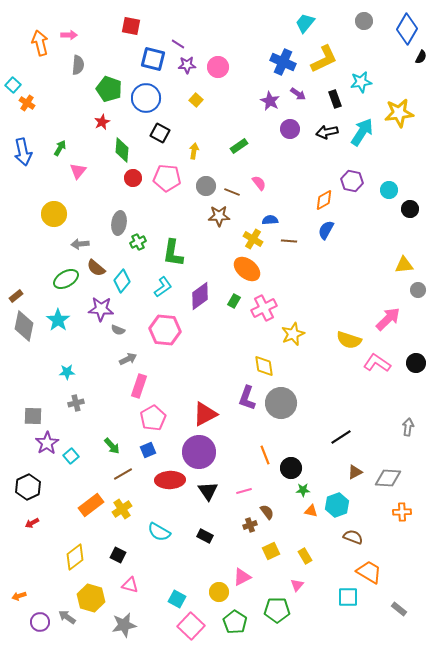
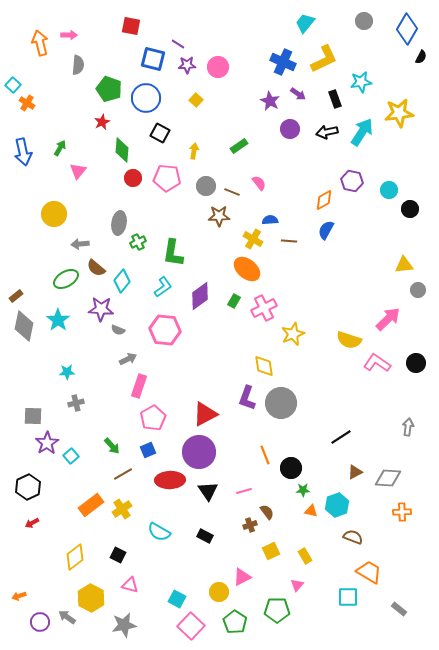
yellow hexagon at (91, 598): rotated 12 degrees clockwise
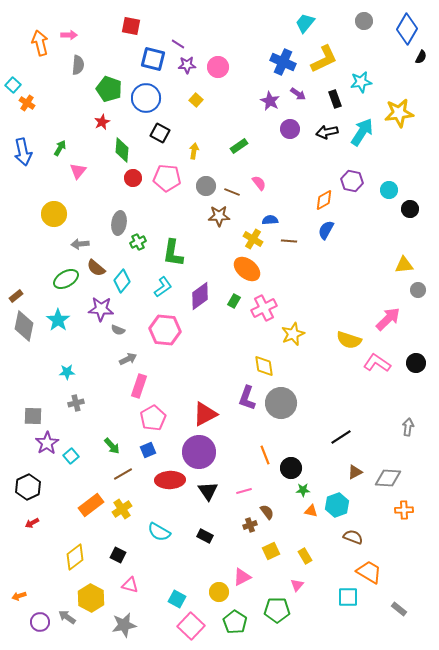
orange cross at (402, 512): moved 2 px right, 2 px up
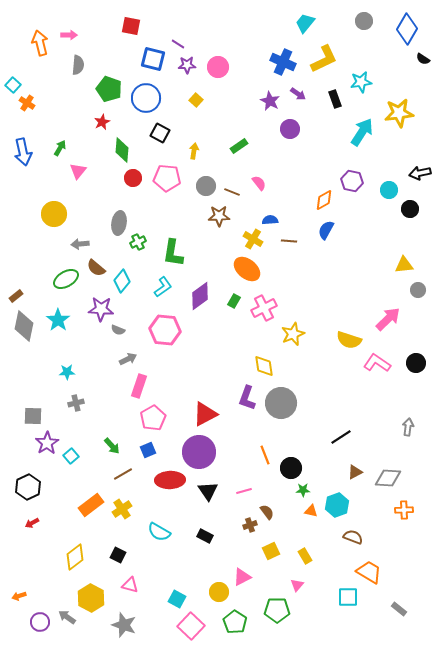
black semicircle at (421, 57): moved 2 px right, 2 px down; rotated 96 degrees clockwise
black arrow at (327, 132): moved 93 px right, 41 px down
gray star at (124, 625): rotated 30 degrees clockwise
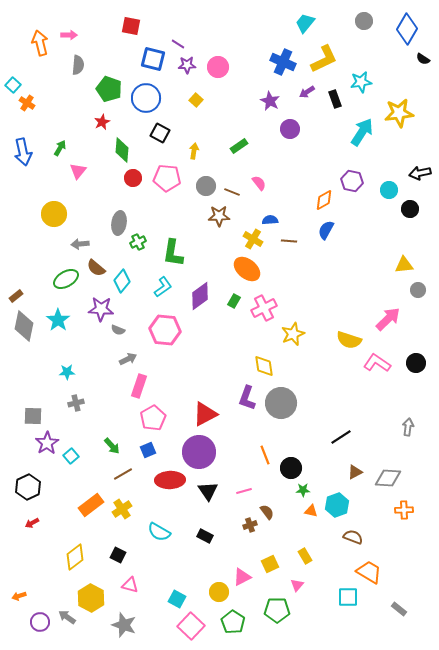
purple arrow at (298, 94): moved 9 px right, 2 px up; rotated 112 degrees clockwise
yellow square at (271, 551): moved 1 px left, 13 px down
green pentagon at (235, 622): moved 2 px left
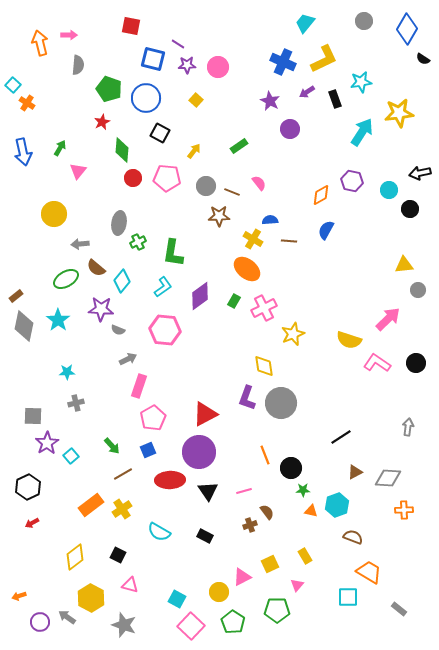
yellow arrow at (194, 151): rotated 28 degrees clockwise
orange diamond at (324, 200): moved 3 px left, 5 px up
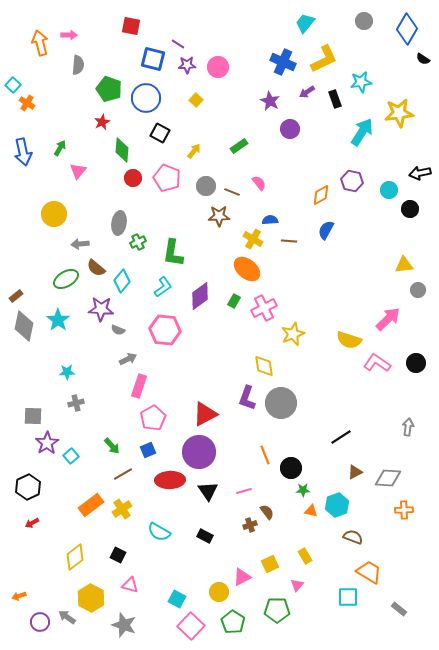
pink pentagon at (167, 178): rotated 16 degrees clockwise
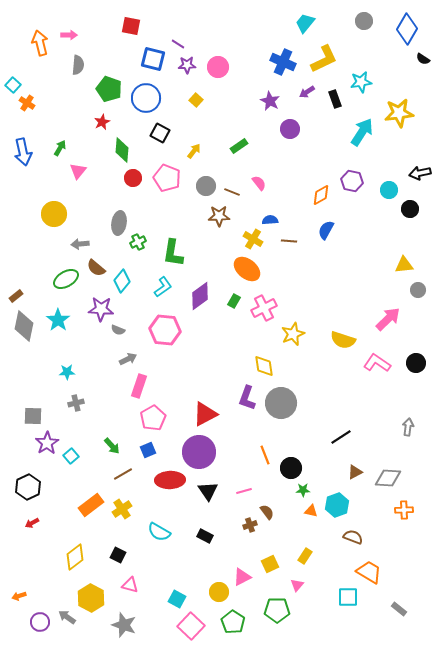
yellow semicircle at (349, 340): moved 6 px left
yellow rectangle at (305, 556): rotated 63 degrees clockwise
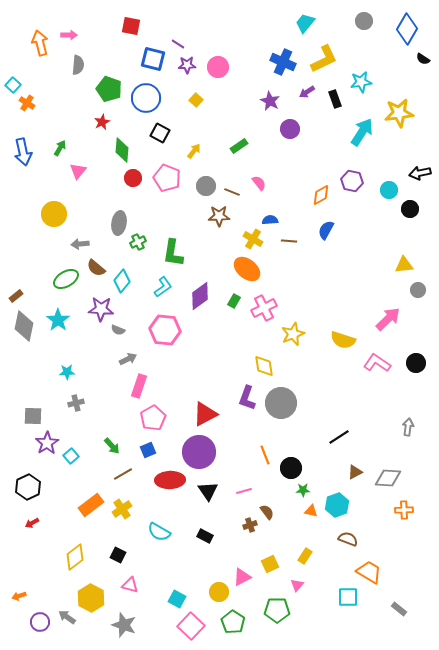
black line at (341, 437): moved 2 px left
brown semicircle at (353, 537): moved 5 px left, 2 px down
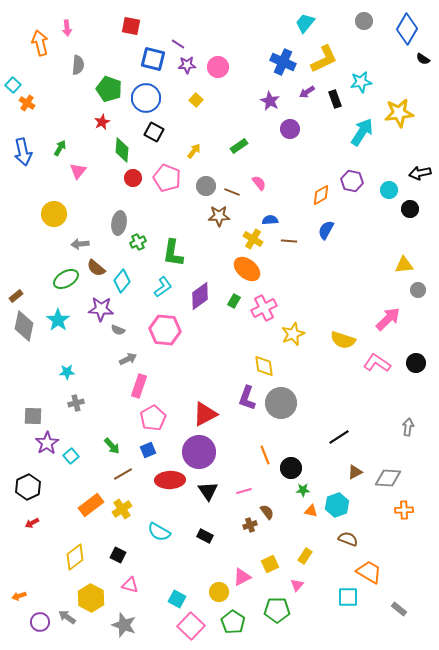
pink arrow at (69, 35): moved 2 px left, 7 px up; rotated 84 degrees clockwise
black square at (160, 133): moved 6 px left, 1 px up
